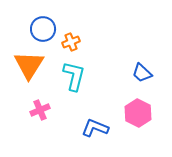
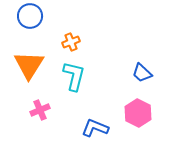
blue circle: moved 13 px left, 13 px up
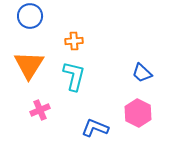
orange cross: moved 3 px right, 1 px up; rotated 18 degrees clockwise
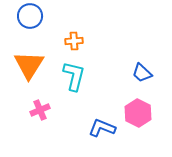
blue L-shape: moved 7 px right
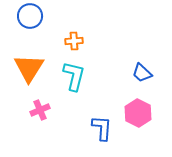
orange triangle: moved 3 px down
blue L-shape: rotated 72 degrees clockwise
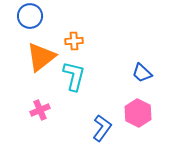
orange triangle: moved 12 px right, 11 px up; rotated 20 degrees clockwise
blue L-shape: rotated 32 degrees clockwise
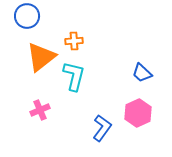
blue circle: moved 3 px left
pink hexagon: rotated 8 degrees clockwise
